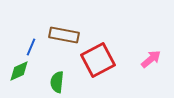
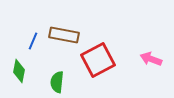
blue line: moved 2 px right, 6 px up
pink arrow: rotated 120 degrees counterclockwise
green diamond: rotated 55 degrees counterclockwise
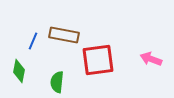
red square: rotated 20 degrees clockwise
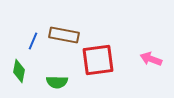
green semicircle: rotated 95 degrees counterclockwise
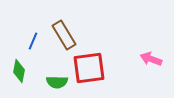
brown rectangle: rotated 48 degrees clockwise
red square: moved 9 px left, 8 px down
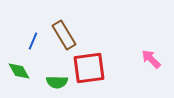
pink arrow: rotated 25 degrees clockwise
green diamond: rotated 40 degrees counterclockwise
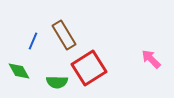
red square: rotated 24 degrees counterclockwise
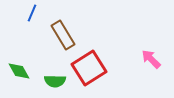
brown rectangle: moved 1 px left
blue line: moved 1 px left, 28 px up
green semicircle: moved 2 px left, 1 px up
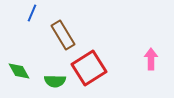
pink arrow: rotated 45 degrees clockwise
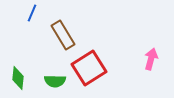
pink arrow: rotated 15 degrees clockwise
green diamond: moved 1 px left, 7 px down; rotated 35 degrees clockwise
